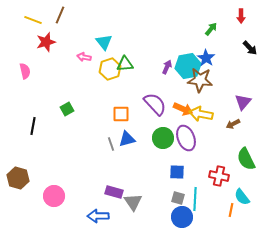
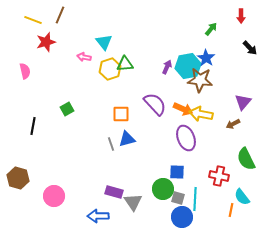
green circle: moved 51 px down
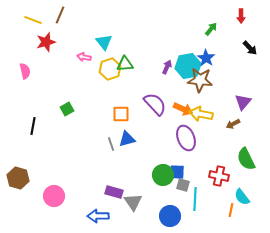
green circle: moved 14 px up
gray square: moved 5 px right, 13 px up
blue circle: moved 12 px left, 1 px up
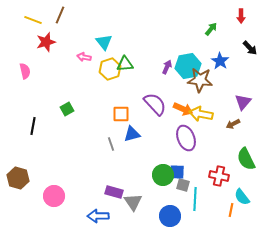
blue star: moved 14 px right, 3 px down
blue triangle: moved 5 px right, 5 px up
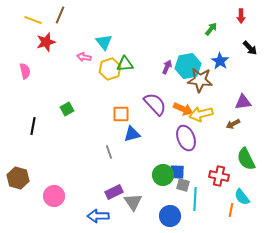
purple triangle: rotated 42 degrees clockwise
yellow arrow: rotated 25 degrees counterclockwise
gray line: moved 2 px left, 8 px down
purple rectangle: rotated 42 degrees counterclockwise
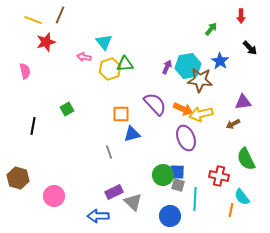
gray square: moved 5 px left
gray triangle: rotated 12 degrees counterclockwise
